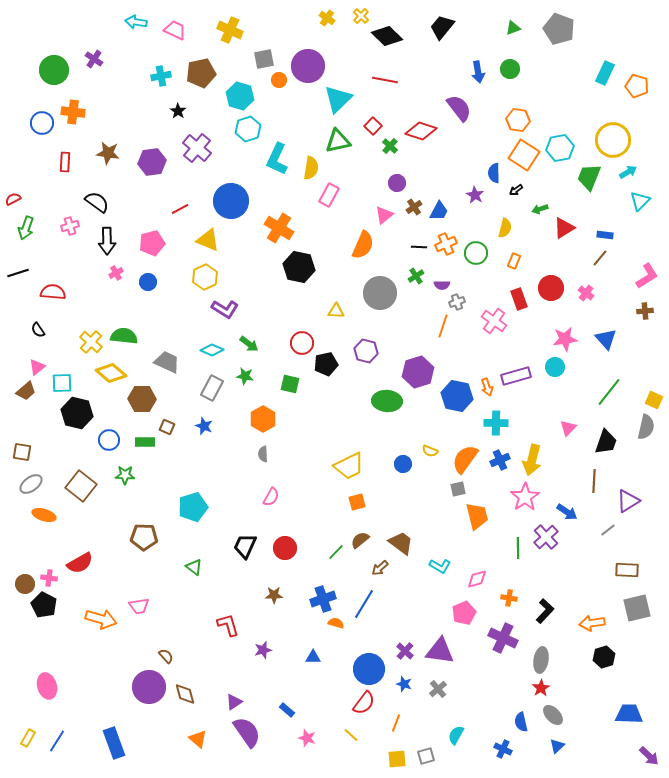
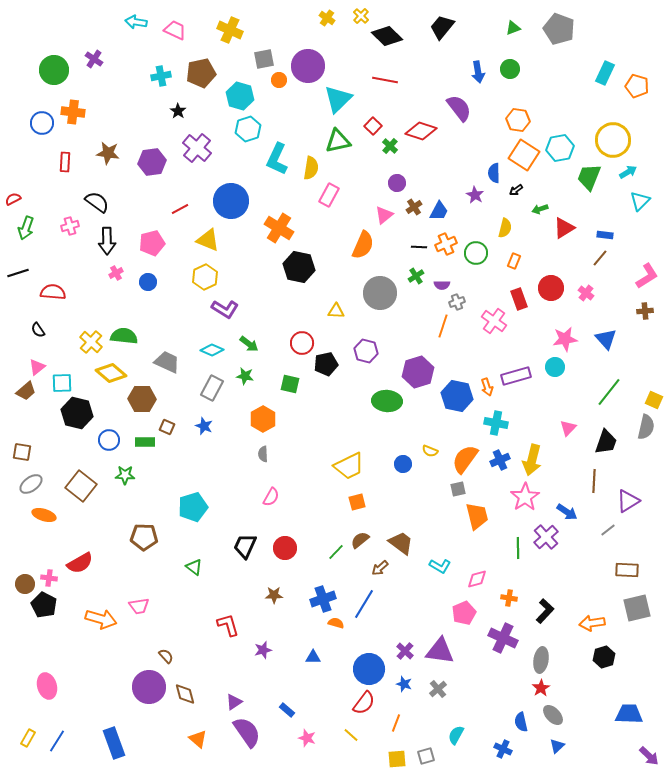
cyan cross at (496, 423): rotated 10 degrees clockwise
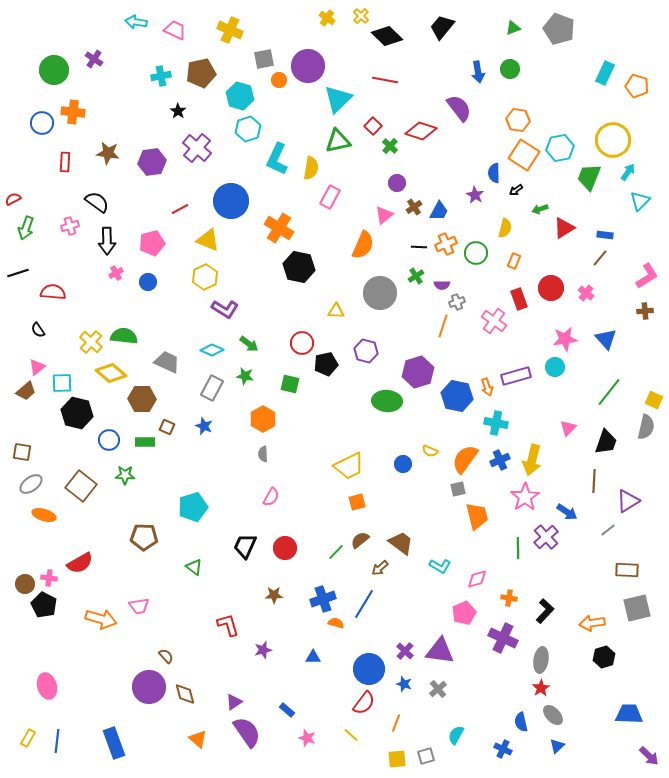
cyan arrow at (628, 172): rotated 24 degrees counterclockwise
pink rectangle at (329, 195): moved 1 px right, 2 px down
blue line at (57, 741): rotated 25 degrees counterclockwise
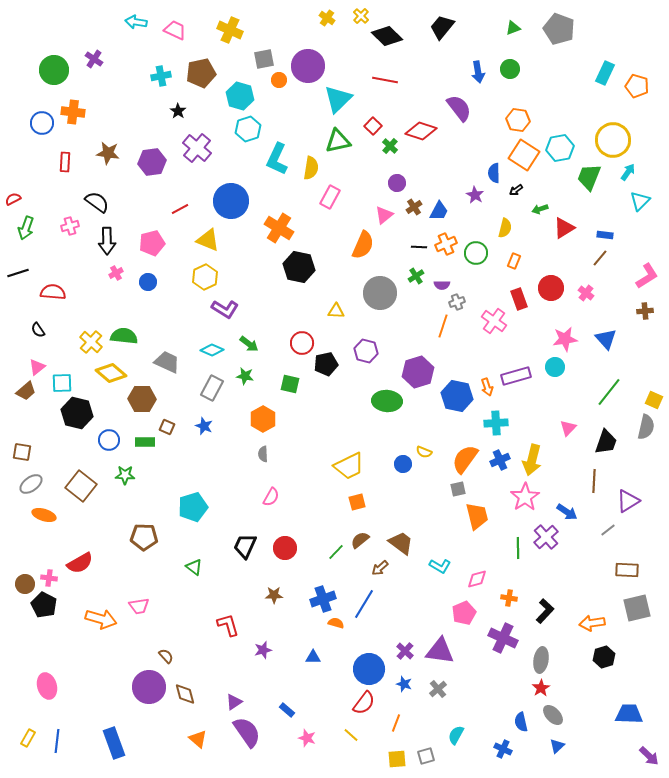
cyan cross at (496, 423): rotated 15 degrees counterclockwise
yellow semicircle at (430, 451): moved 6 px left, 1 px down
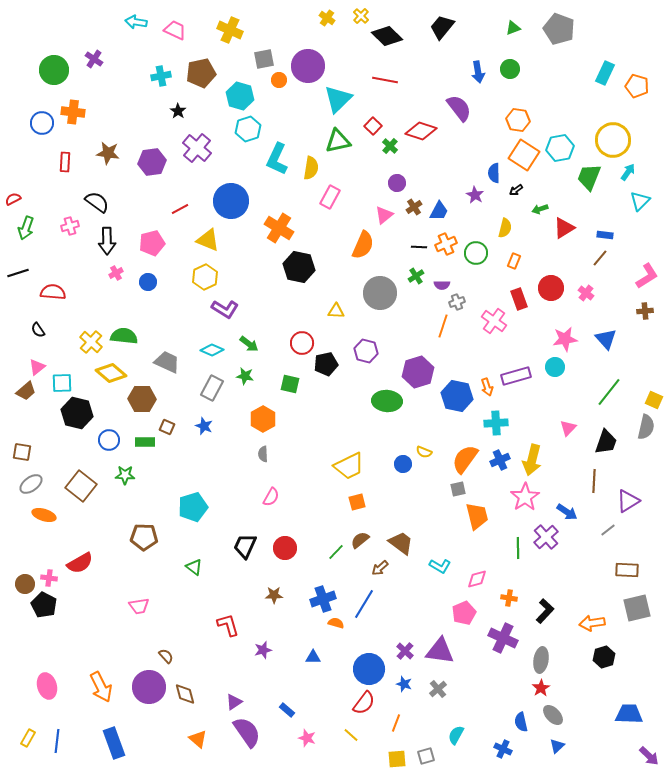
orange arrow at (101, 619): moved 68 px down; rotated 48 degrees clockwise
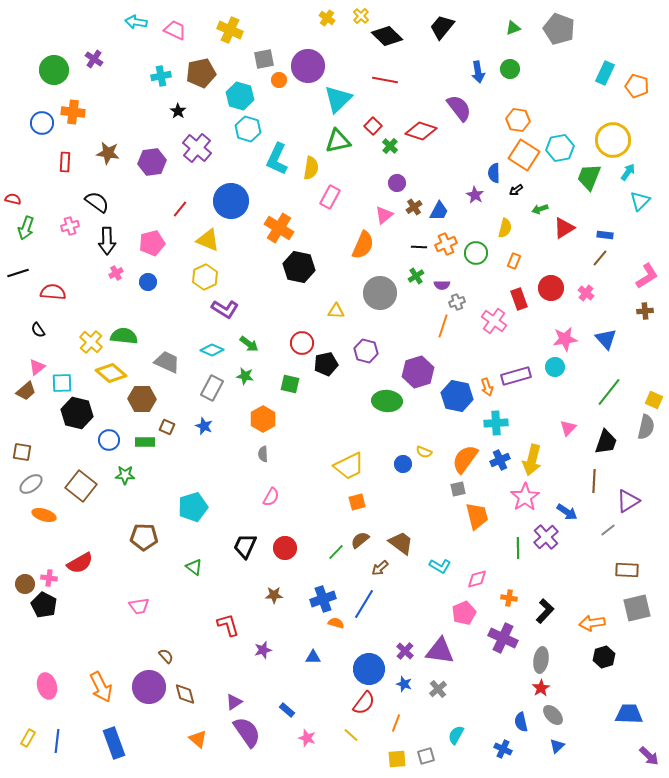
cyan hexagon at (248, 129): rotated 25 degrees counterclockwise
red semicircle at (13, 199): rotated 42 degrees clockwise
red line at (180, 209): rotated 24 degrees counterclockwise
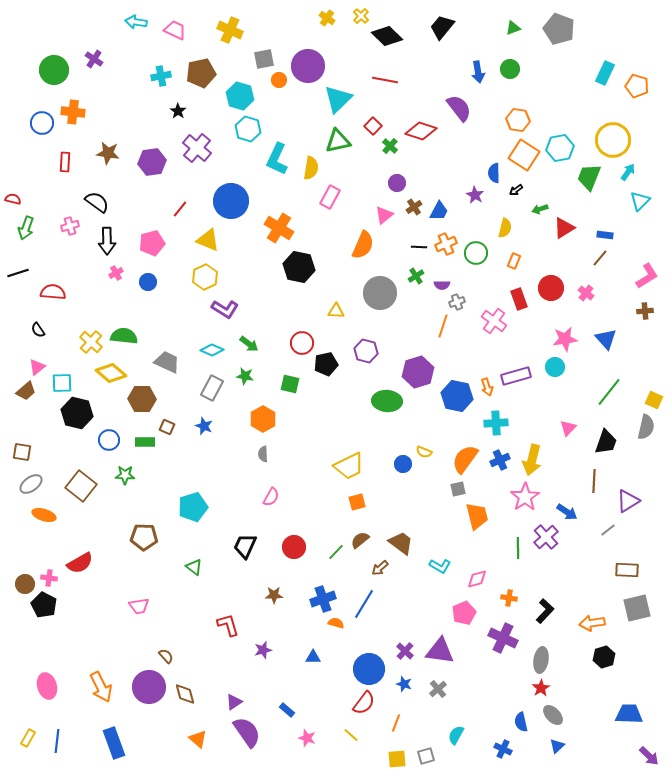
red circle at (285, 548): moved 9 px right, 1 px up
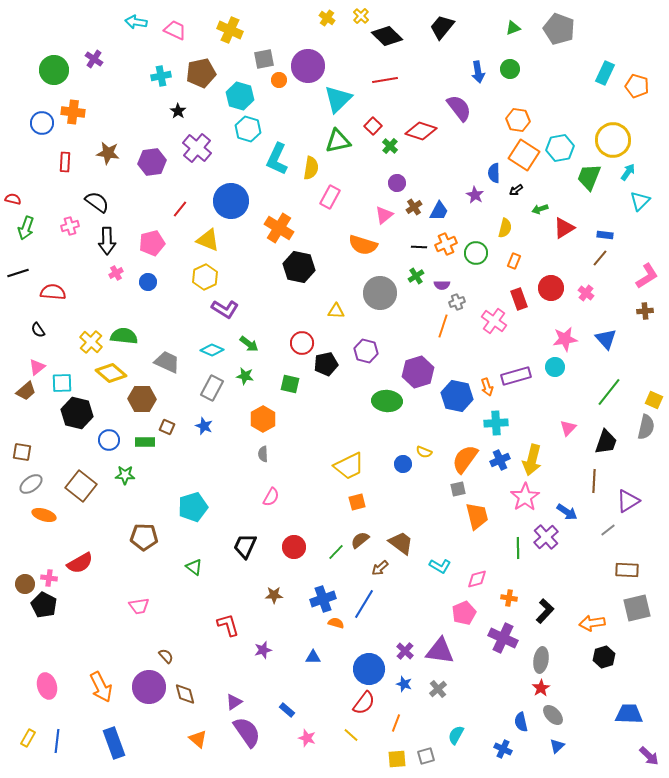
red line at (385, 80): rotated 20 degrees counterclockwise
orange semicircle at (363, 245): rotated 84 degrees clockwise
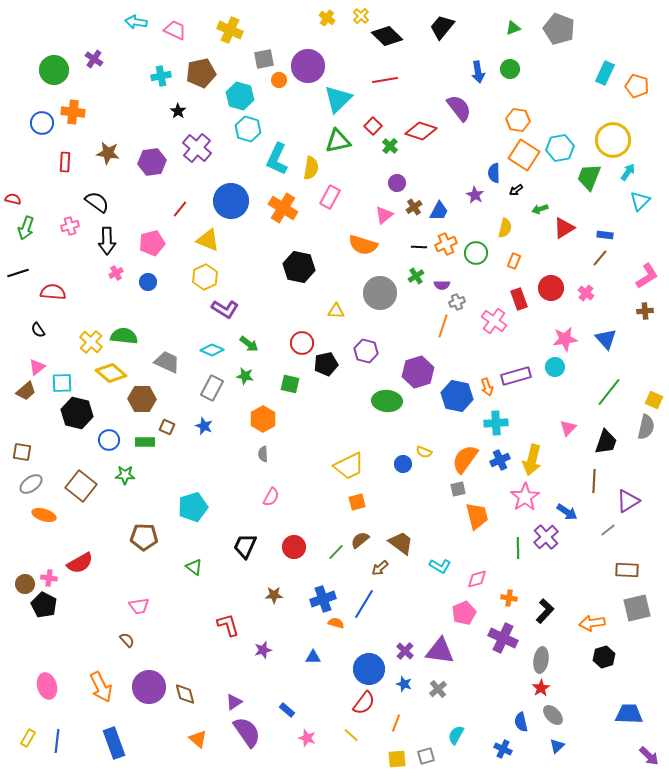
orange cross at (279, 228): moved 4 px right, 20 px up
brown semicircle at (166, 656): moved 39 px left, 16 px up
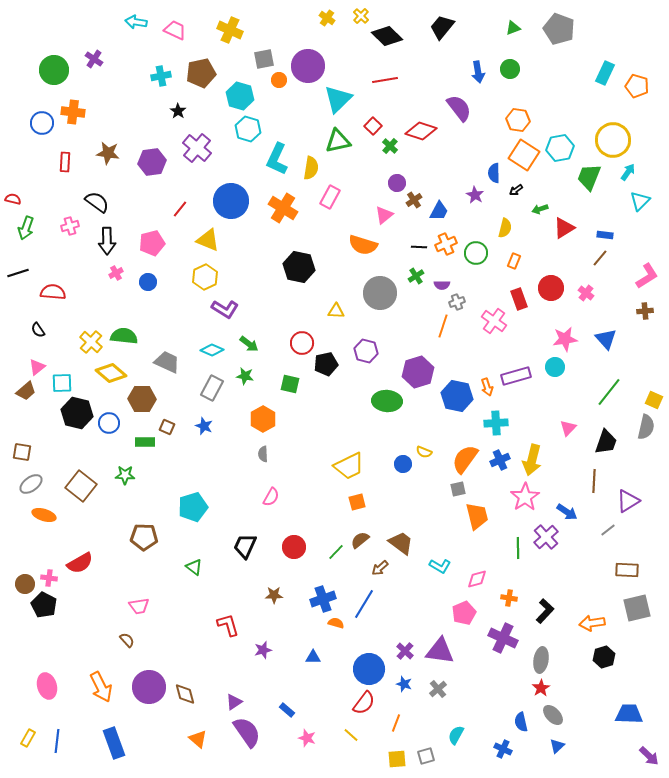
brown cross at (414, 207): moved 7 px up
blue circle at (109, 440): moved 17 px up
